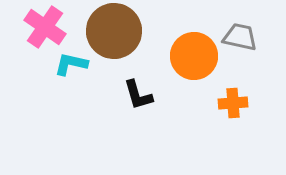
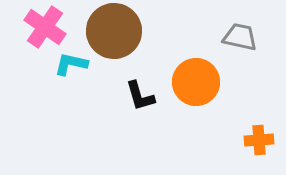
orange circle: moved 2 px right, 26 px down
black L-shape: moved 2 px right, 1 px down
orange cross: moved 26 px right, 37 px down
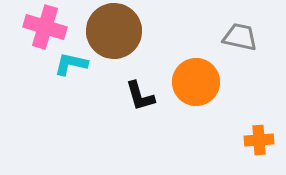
pink cross: rotated 18 degrees counterclockwise
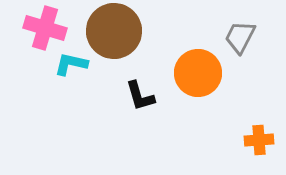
pink cross: moved 1 px down
gray trapezoid: rotated 75 degrees counterclockwise
orange circle: moved 2 px right, 9 px up
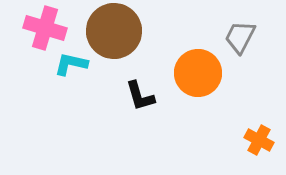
orange cross: rotated 32 degrees clockwise
